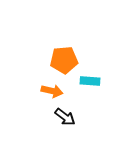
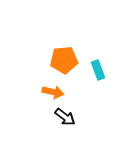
cyan rectangle: moved 8 px right, 11 px up; rotated 66 degrees clockwise
orange arrow: moved 1 px right, 1 px down
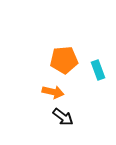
black arrow: moved 2 px left
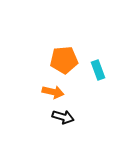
black arrow: rotated 20 degrees counterclockwise
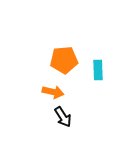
cyan rectangle: rotated 18 degrees clockwise
black arrow: rotated 40 degrees clockwise
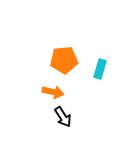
cyan rectangle: moved 2 px right, 1 px up; rotated 18 degrees clockwise
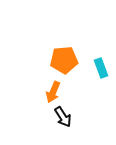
cyan rectangle: moved 1 px right, 1 px up; rotated 36 degrees counterclockwise
orange arrow: rotated 100 degrees clockwise
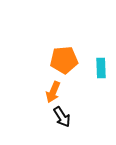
cyan rectangle: rotated 18 degrees clockwise
black arrow: moved 1 px left
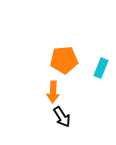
cyan rectangle: rotated 24 degrees clockwise
orange arrow: rotated 20 degrees counterclockwise
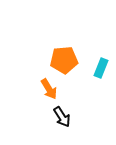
orange arrow: moved 4 px left, 3 px up; rotated 35 degrees counterclockwise
